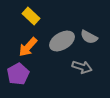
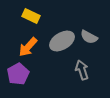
yellow rectangle: rotated 18 degrees counterclockwise
gray arrow: moved 3 px down; rotated 126 degrees counterclockwise
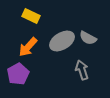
gray semicircle: moved 1 px left, 1 px down
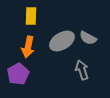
yellow rectangle: rotated 66 degrees clockwise
orange arrow: rotated 30 degrees counterclockwise
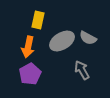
yellow rectangle: moved 7 px right, 4 px down; rotated 12 degrees clockwise
gray arrow: rotated 12 degrees counterclockwise
purple pentagon: moved 12 px right
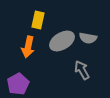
gray semicircle: rotated 18 degrees counterclockwise
purple pentagon: moved 12 px left, 10 px down
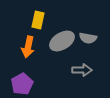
gray arrow: rotated 120 degrees clockwise
purple pentagon: moved 4 px right
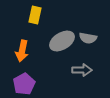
yellow rectangle: moved 3 px left, 5 px up
orange arrow: moved 6 px left, 4 px down
purple pentagon: moved 2 px right
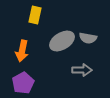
purple pentagon: moved 1 px left, 1 px up
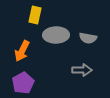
gray ellipse: moved 6 px left, 6 px up; rotated 30 degrees clockwise
orange arrow: rotated 15 degrees clockwise
